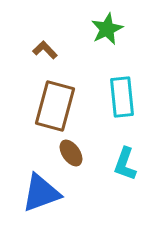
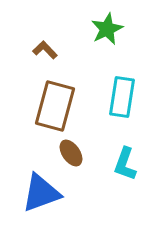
cyan rectangle: rotated 15 degrees clockwise
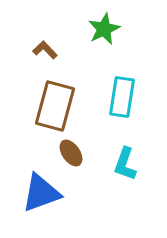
green star: moved 3 px left
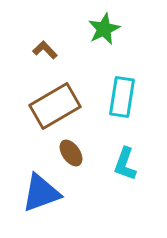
brown rectangle: rotated 45 degrees clockwise
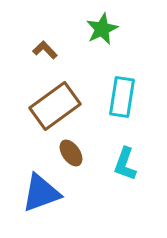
green star: moved 2 px left
brown rectangle: rotated 6 degrees counterclockwise
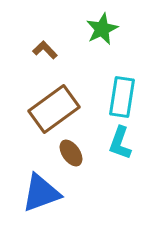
brown rectangle: moved 1 px left, 3 px down
cyan L-shape: moved 5 px left, 21 px up
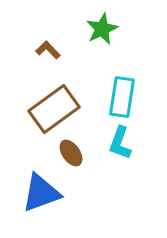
brown L-shape: moved 3 px right
